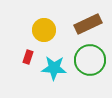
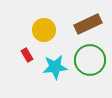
red rectangle: moved 1 px left, 2 px up; rotated 48 degrees counterclockwise
cyan star: moved 1 px right, 1 px up; rotated 10 degrees counterclockwise
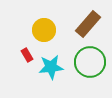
brown rectangle: rotated 24 degrees counterclockwise
green circle: moved 2 px down
cyan star: moved 4 px left
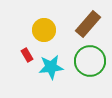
green circle: moved 1 px up
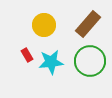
yellow circle: moved 5 px up
cyan star: moved 5 px up
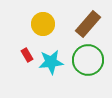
yellow circle: moved 1 px left, 1 px up
green circle: moved 2 px left, 1 px up
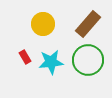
red rectangle: moved 2 px left, 2 px down
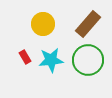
cyan star: moved 2 px up
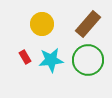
yellow circle: moved 1 px left
